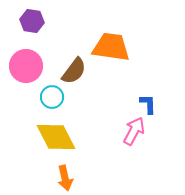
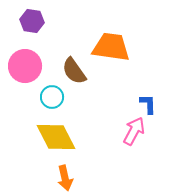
pink circle: moved 1 px left
brown semicircle: rotated 108 degrees clockwise
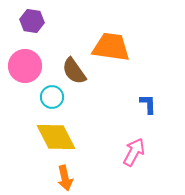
pink arrow: moved 21 px down
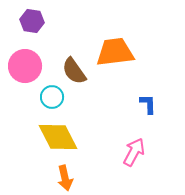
orange trapezoid: moved 4 px right, 5 px down; rotated 15 degrees counterclockwise
yellow diamond: moved 2 px right
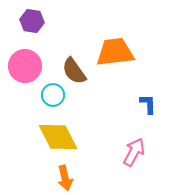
cyan circle: moved 1 px right, 2 px up
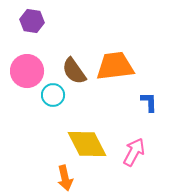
orange trapezoid: moved 14 px down
pink circle: moved 2 px right, 5 px down
blue L-shape: moved 1 px right, 2 px up
yellow diamond: moved 29 px right, 7 px down
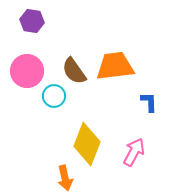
cyan circle: moved 1 px right, 1 px down
yellow diamond: rotated 48 degrees clockwise
